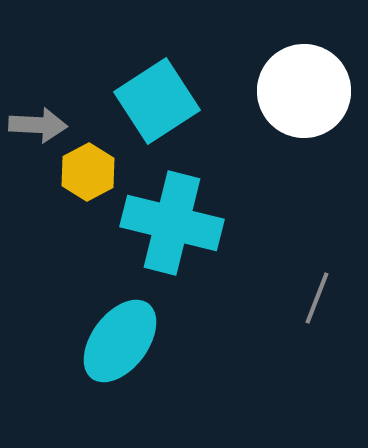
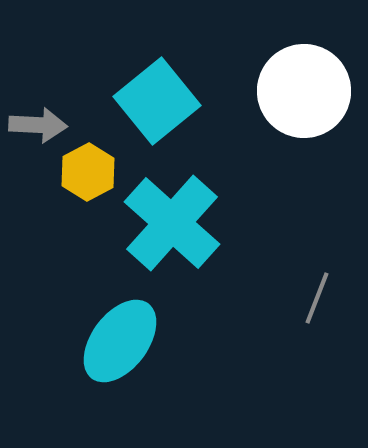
cyan square: rotated 6 degrees counterclockwise
cyan cross: rotated 28 degrees clockwise
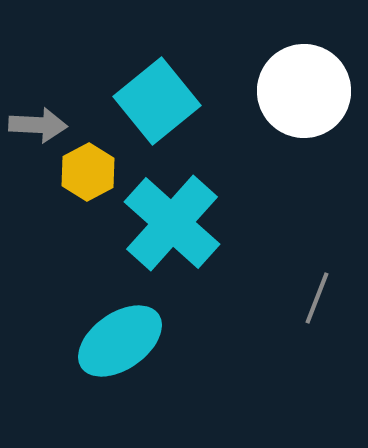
cyan ellipse: rotated 18 degrees clockwise
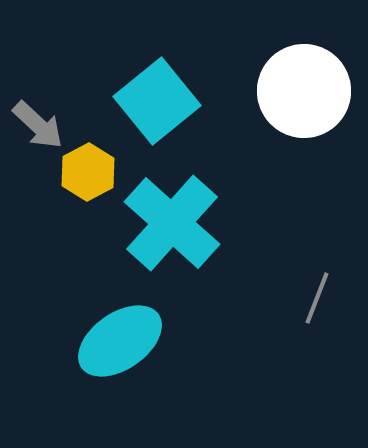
gray arrow: rotated 40 degrees clockwise
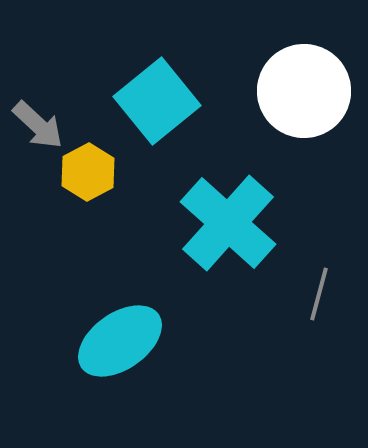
cyan cross: moved 56 px right
gray line: moved 2 px right, 4 px up; rotated 6 degrees counterclockwise
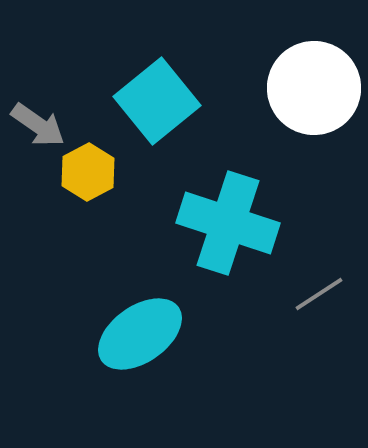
white circle: moved 10 px right, 3 px up
gray arrow: rotated 8 degrees counterclockwise
cyan cross: rotated 24 degrees counterclockwise
gray line: rotated 42 degrees clockwise
cyan ellipse: moved 20 px right, 7 px up
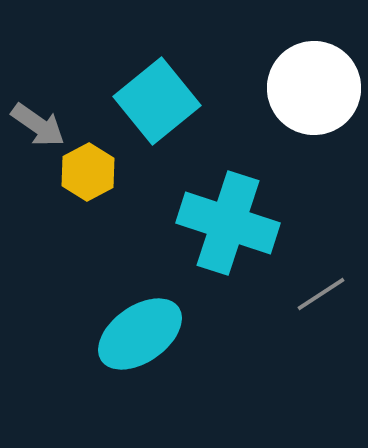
gray line: moved 2 px right
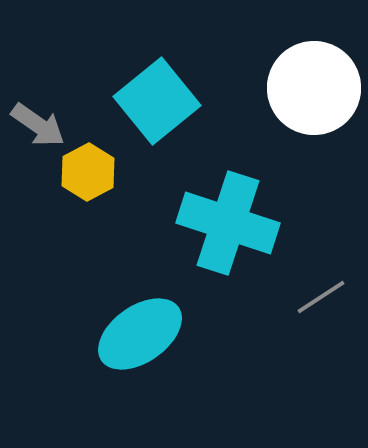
gray line: moved 3 px down
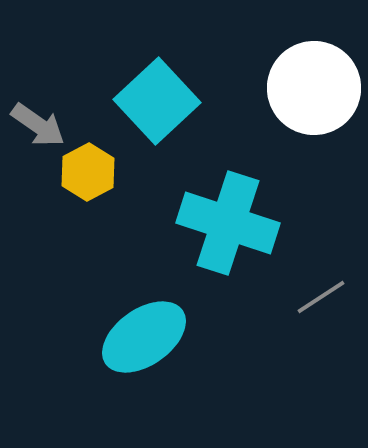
cyan square: rotated 4 degrees counterclockwise
cyan ellipse: moved 4 px right, 3 px down
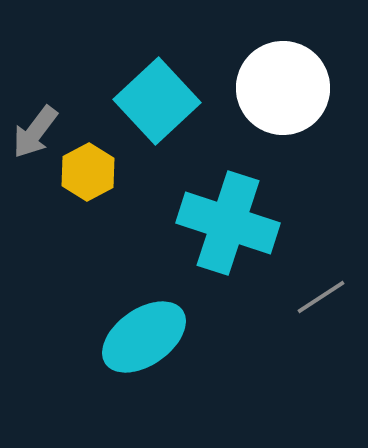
white circle: moved 31 px left
gray arrow: moved 3 px left, 7 px down; rotated 92 degrees clockwise
